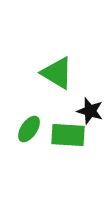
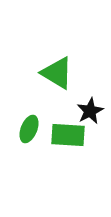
black star: rotated 28 degrees clockwise
green ellipse: rotated 12 degrees counterclockwise
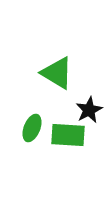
black star: moved 1 px left, 1 px up
green ellipse: moved 3 px right, 1 px up
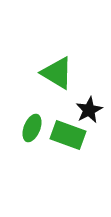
green rectangle: rotated 16 degrees clockwise
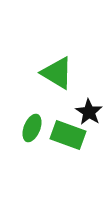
black star: moved 2 px down; rotated 12 degrees counterclockwise
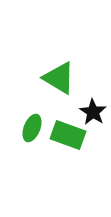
green triangle: moved 2 px right, 5 px down
black star: moved 4 px right
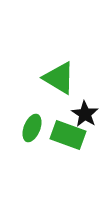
black star: moved 8 px left, 2 px down
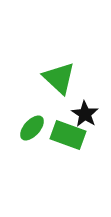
green triangle: rotated 12 degrees clockwise
green ellipse: rotated 20 degrees clockwise
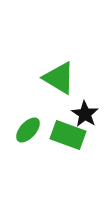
green triangle: rotated 12 degrees counterclockwise
green ellipse: moved 4 px left, 2 px down
